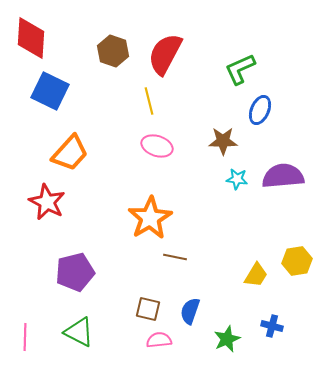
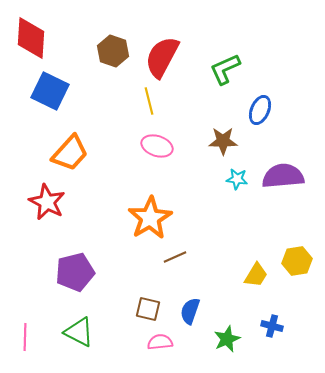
red semicircle: moved 3 px left, 3 px down
green L-shape: moved 15 px left
brown line: rotated 35 degrees counterclockwise
pink semicircle: moved 1 px right, 2 px down
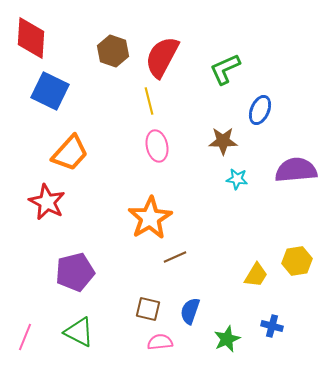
pink ellipse: rotated 60 degrees clockwise
purple semicircle: moved 13 px right, 6 px up
pink line: rotated 20 degrees clockwise
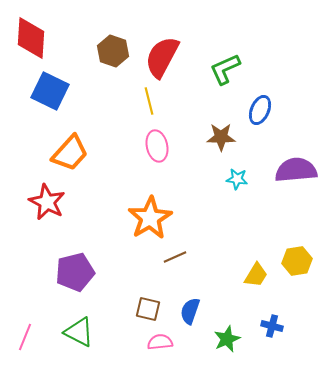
brown star: moved 2 px left, 4 px up
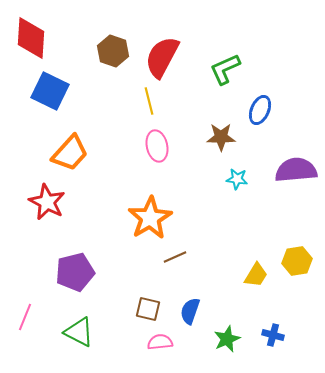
blue cross: moved 1 px right, 9 px down
pink line: moved 20 px up
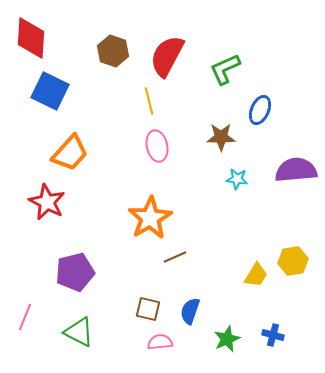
red semicircle: moved 5 px right, 1 px up
yellow hexagon: moved 4 px left
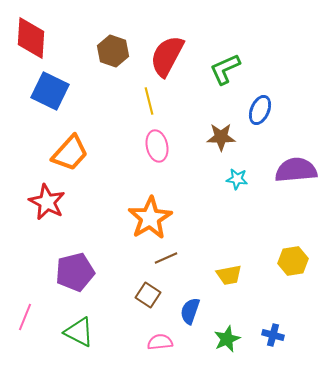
brown line: moved 9 px left, 1 px down
yellow trapezoid: moved 27 px left; rotated 48 degrees clockwise
brown square: moved 14 px up; rotated 20 degrees clockwise
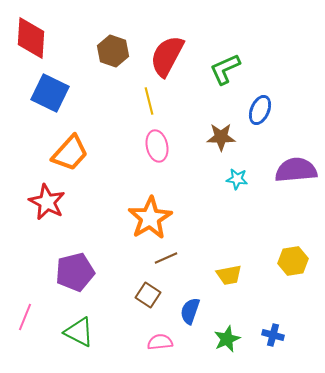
blue square: moved 2 px down
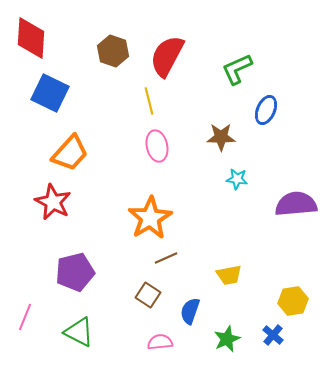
green L-shape: moved 12 px right
blue ellipse: moved 6 px right
purple semicircle: moved 34 px down
red star: moved 6 px right
yellow hexagon: moved 40 px down
blue cross: rotated 25 degrees clockwise
